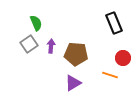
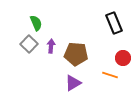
gray square: rotated 12 degrees counterclockwise
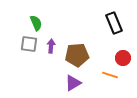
gray square: rotated 36 degrees counterclockwise
brown pentagon: moved 1 px right, 1 px down; rotated 10 degrees counterclockwise
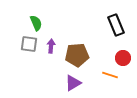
black rectangle: moved 2 px right, 2 px down
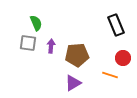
gray square: moved 1 px left, 1 px up
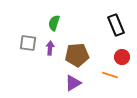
green semicircle: moved 18 px right; rotated 140 degrees counterclockwise
purple arrow: moved 1 px left, 2 px down
red circle: moved 1 px left, 1 px up
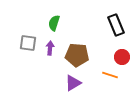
brown pentagon: rotated 10 degrees clockwise
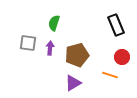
brown pentagon: rotated 20 degrees counterclockwise
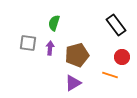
black rectangle: rotated 15 degrees counterclockwise
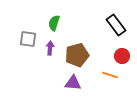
gray square: moved 4 px up
red circle: moved 1 px up
purple triangle: rotated 36 degrees clockwise
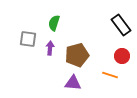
black rectangle: moved 5 px right
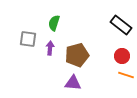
black rectangle: rotated 15 degrees counterclockwise
orange line: moved 16 px right
